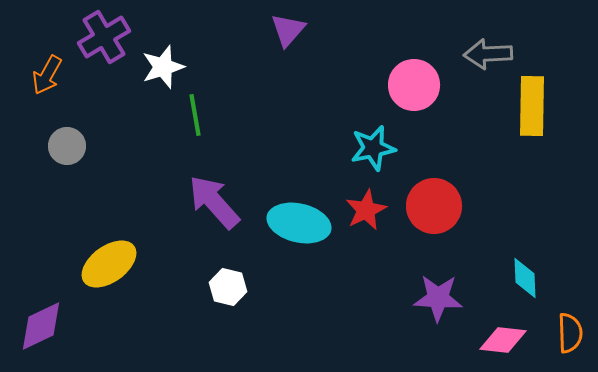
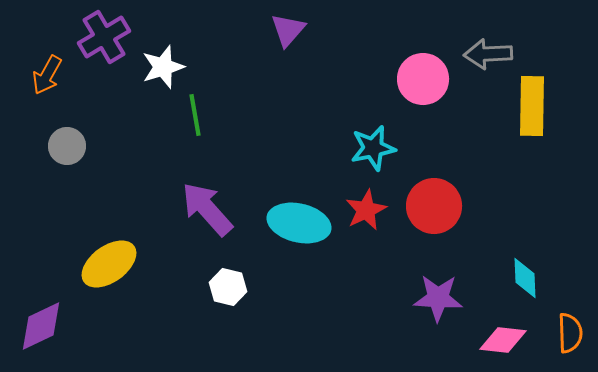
pink circle: moved 9 px right, 6 px up
purple arrow: moved 7 px left, 7 px down
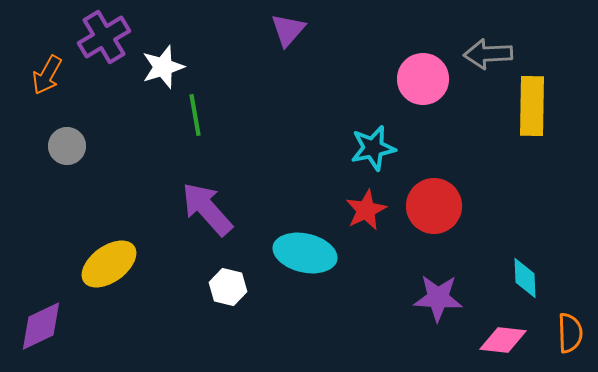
cyan ellipse: moved 6 px right, 30 px down
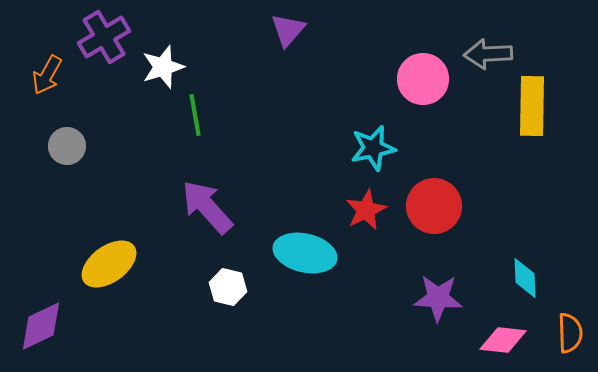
purple arrow: moved 2 px up
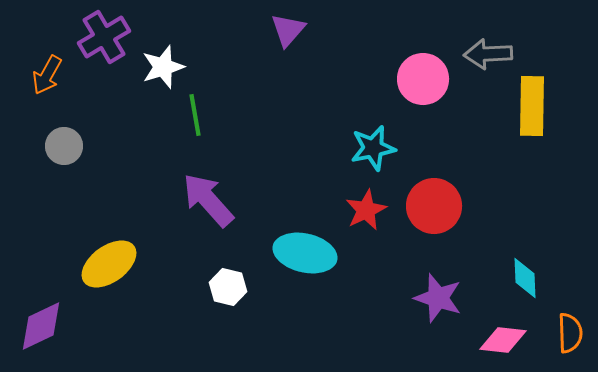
gray circle: moved 3 px left
purple arrow: moved 1 px right, 7 px up
purple star: rotated 15 degrees clockwise
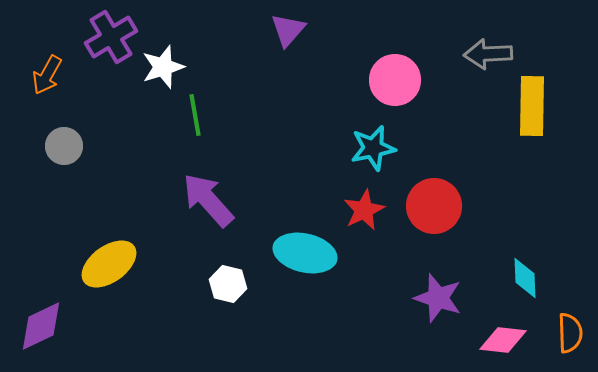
purple cross: moved 7 px right
pink circle: moved 28 px left, 1 px down
red star: moved 2 px left
white hexagon: moved 3 px up
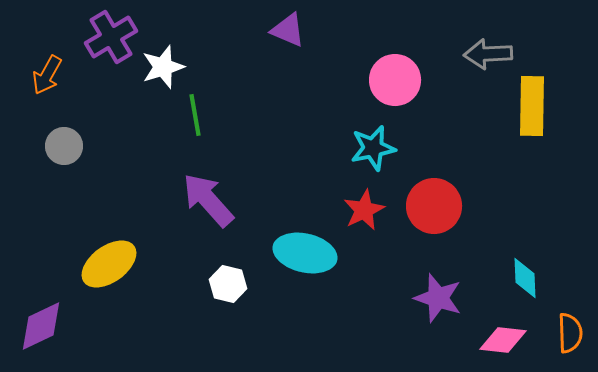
purple triangle: rotated 48 degrees counterclockwise
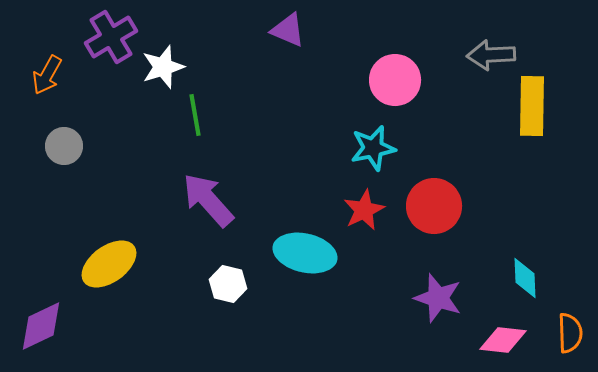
gray arrow: moved 3 px right, 1 px down
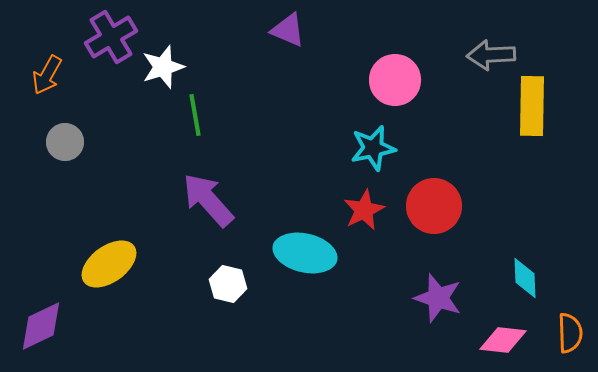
gray circle: moved 1 px right, 4 px up
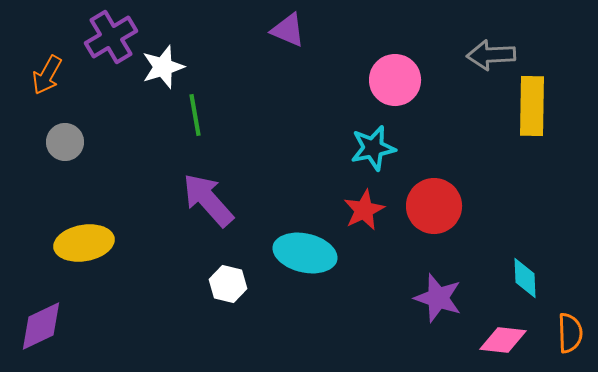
yellow ellipse: moved 25 px left, 21 px up; rotated 26 degrees clockwise
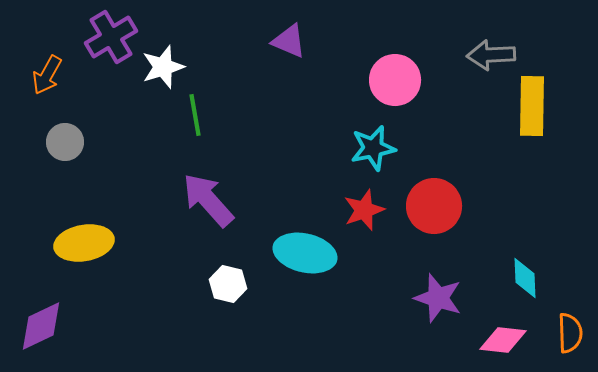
purple triangle: moved 1 px right, 11 px down
red star: rotated 6 degrees clockwise
